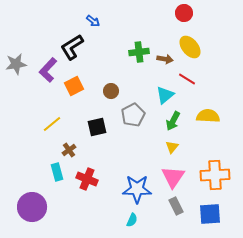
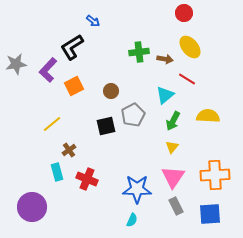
black square: moved 9 px right, 1 px up
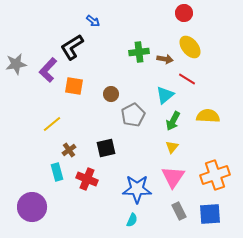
orange square: rotated 36 degrees clockwise
brown circle: moved 3 px down
black square: moved 22 px down
orange cross: rotated 16 degrees counterclockwise
gray rectangle: moved 3 px right, 5 px down
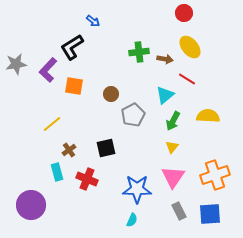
purple circle: moved 1 px left, 2 px up
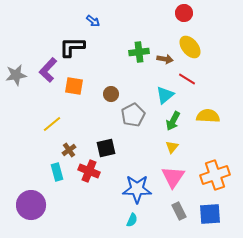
black L-shape: rotated 32 degrees clockwise
gray star: moved 11 px down
red cross: moved 2 px right, 8 px up
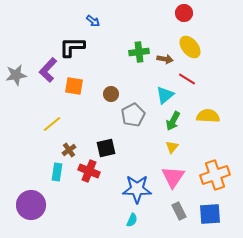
cyan rectangle: rotated 24 degrees clockwise
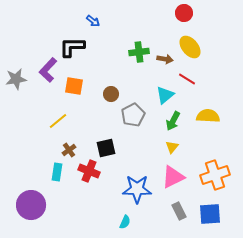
gray star: moved 4 px down
yellow line: moved 6 px right, 3 px up
pink triangle: rotated 30 degrees clockwise
cyan semicircle: moved 7 px left, 2 px down
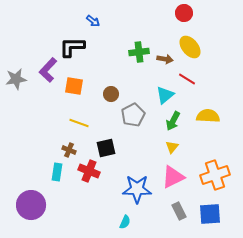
yellow line: moved 21 px right, 2 px down; rotated 60 degrees clockwise
brown cross: rotated 32 degrees counterclockwise
